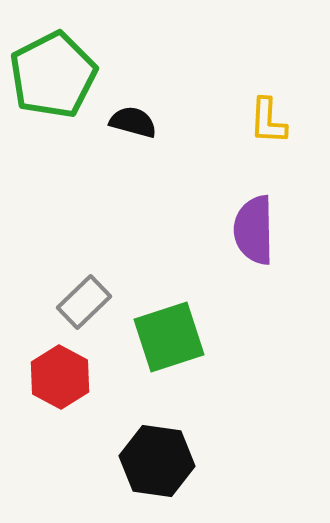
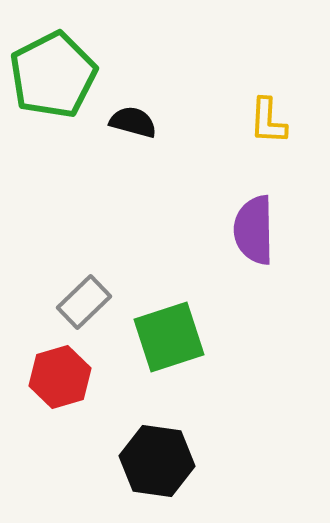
red hexagon: rotated 16 degrees clockwise
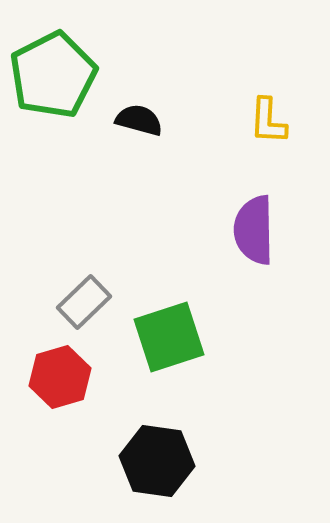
black semicircle: moved 6 px right, 2 px up
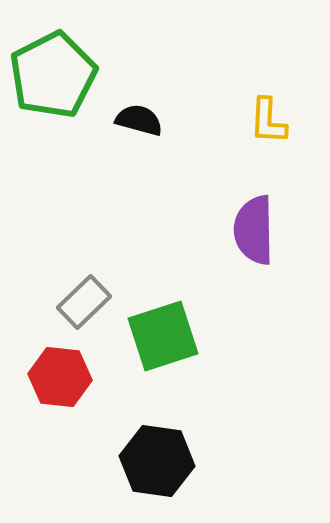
green square: moved 6 px left, 1 px up
red hexagon: rotated 22 degrees clockwise
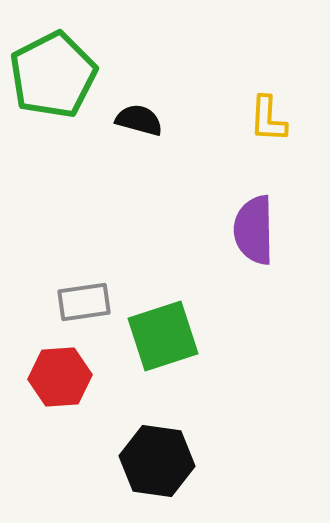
yellow L-shape: moved 2 px up
gray rectangle: rotated 36 degrees clockwise
red hexagon: rotated 10 degrees counterclockwise
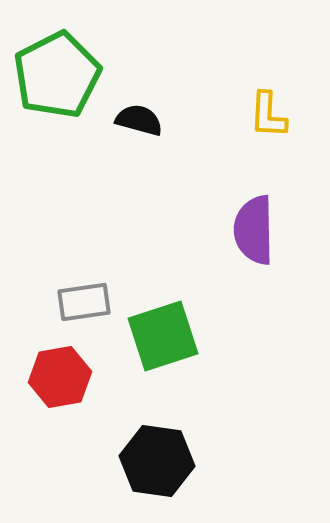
green pentagon: moved 4 px right
yellow L-shape: moved 4 px up
red hexagon: rotated 6 degrees counterclockwise
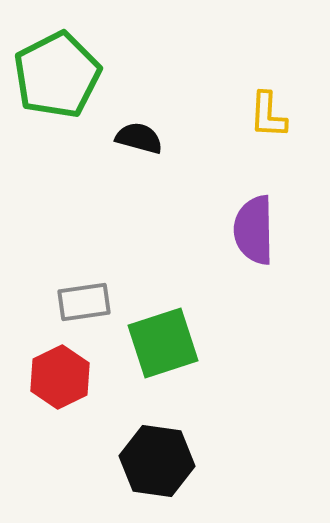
black semicircle: moved 18 px down
green square: moved 7 px down
red hexagon: rotated 16 degrees counterclockwise
